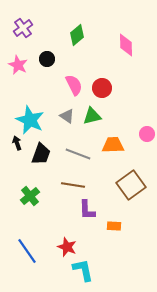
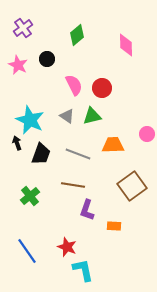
brown square: moved 1 px right, 1 px down
purple L-shape: rotated 20 degrees clockwise
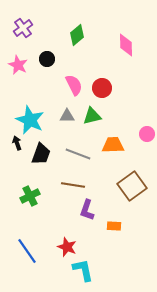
gray triangle: rotated 35 degrees counterclockwise
green cross: rotated 12 degrees clockwise
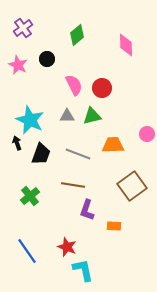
green cross: rotated 12 degrees counterclockwise
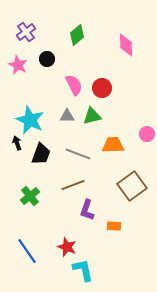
purple cross: moved 3 px right, 4 px down
brown line: rotated 30 degrees counterclockwise
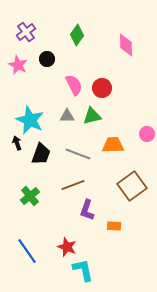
green diamond: rotated 15 degrees counterclockwise
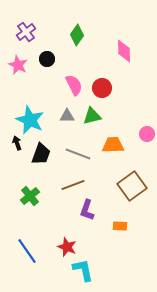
pink diamond: moved 2 px left, 6 px down
orange rectangle: moved 6 px right
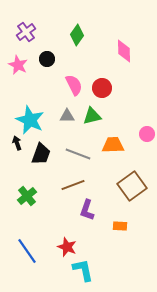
green cross: moved 3 px left
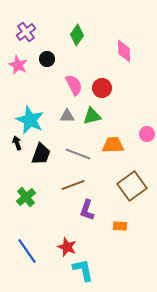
green cross: moved 1 px left, 1 px down
